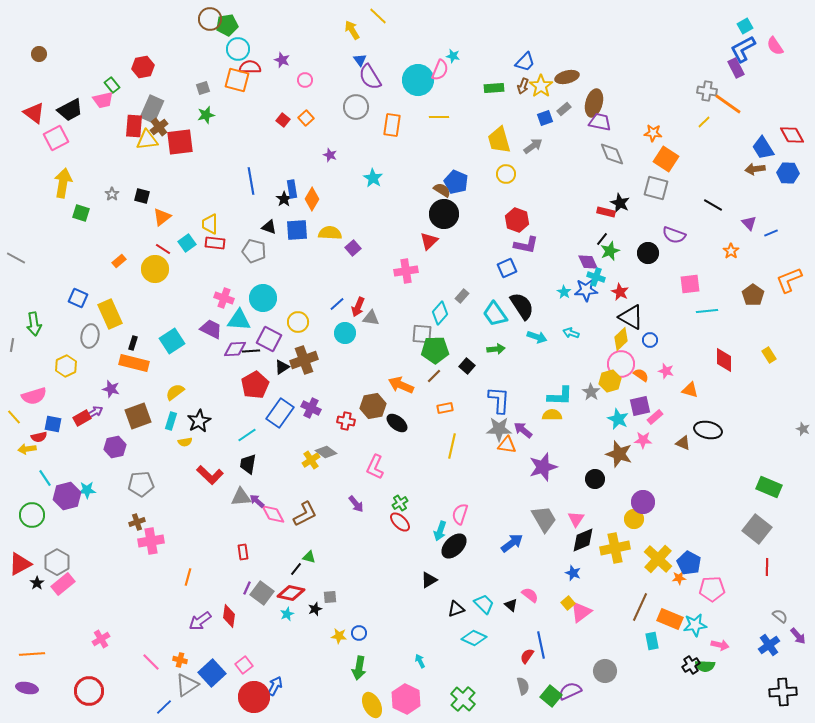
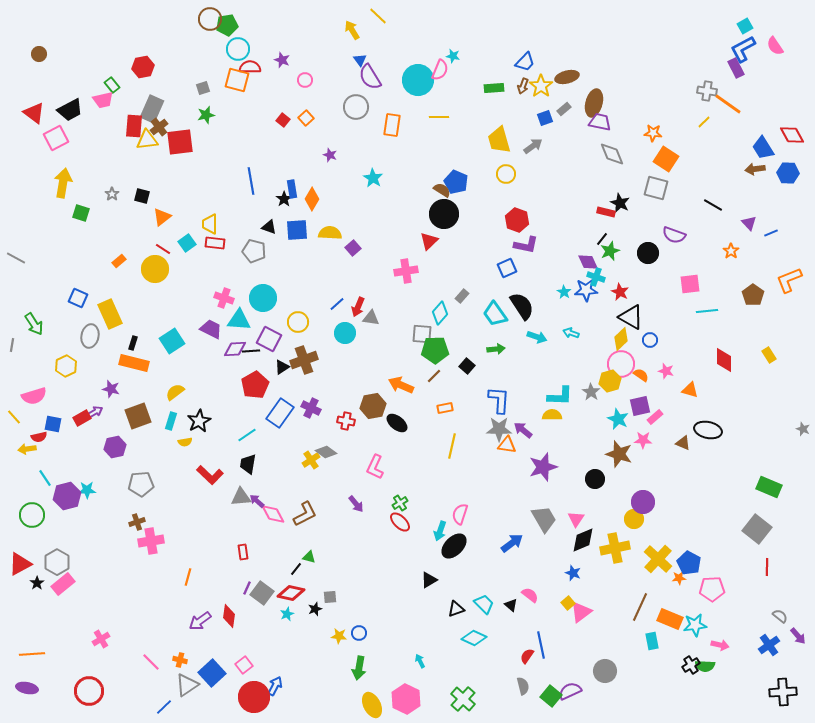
green arrow at (34, 324): rotated 25 degrees counterclockwise
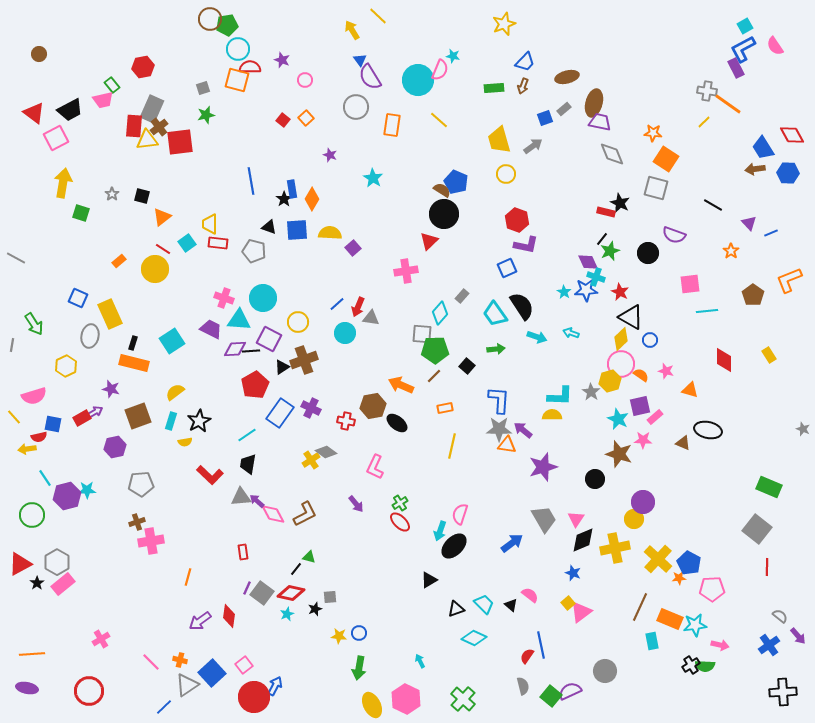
yellow star at (541, 86): moved 37 px left, 62 px up; rotated 15 degrees clockwise
yellow line at (439, 117): moved 3 px down; rotated 42 degrees clockwise
red rectangle at (215, 243): moved 3 px right
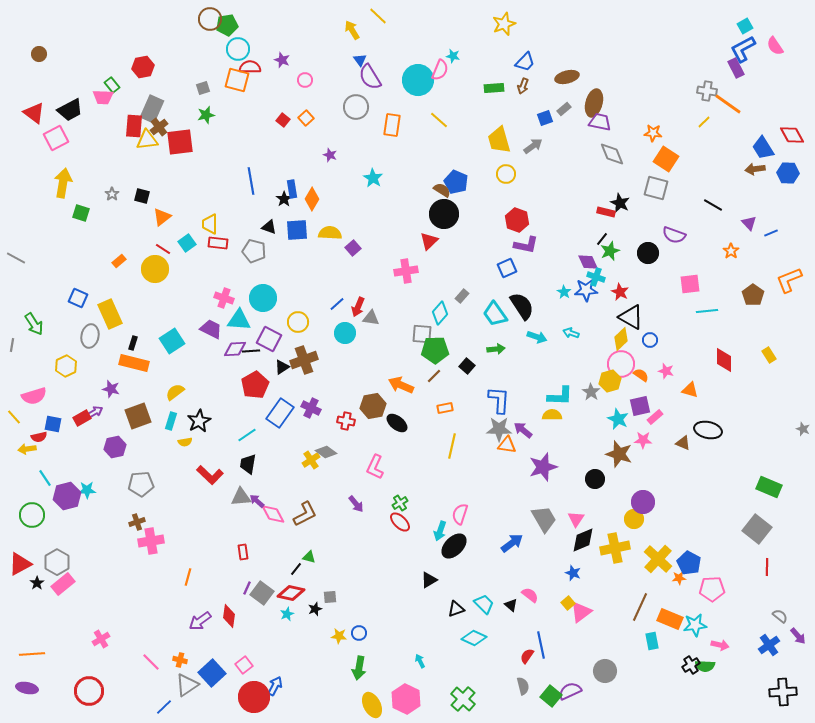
pink trapezoid at (103, 100): moved 3 px up; rotated 15 degrees clockwise
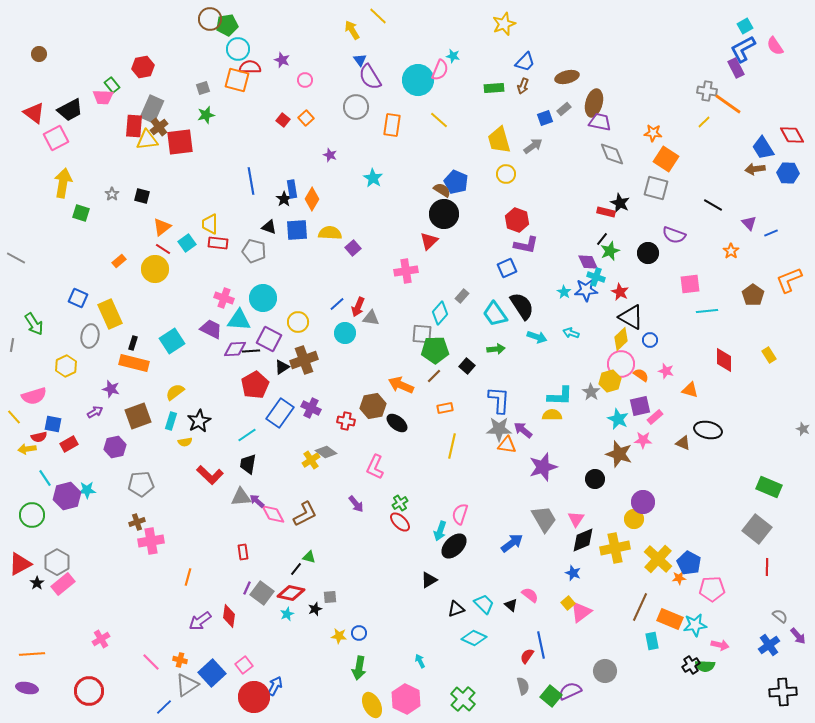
orange triangle at (162, 217): moved 10 px down
red rectangle at (82, 418): moved 13 px left, 26 px down
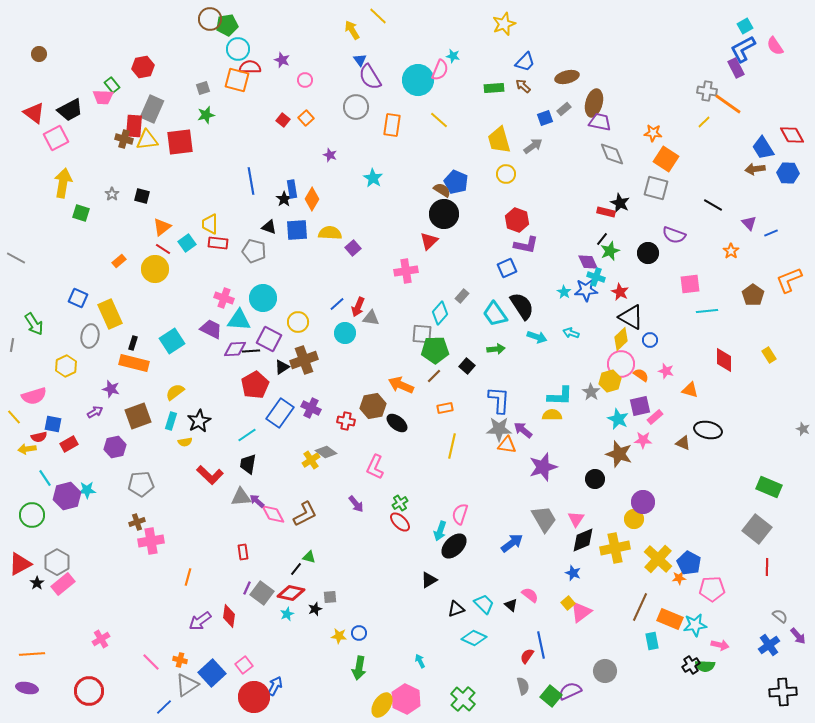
brown arrow at (523, 86): rotated 112 degrees clockwise
brown cross at (159, 127): moved 35 px left, 12 px down; rotated 36 degrees counterclockwise
yellow ellipse at (372, 705): moved 10 px right; rotated 60 degrees clockwise
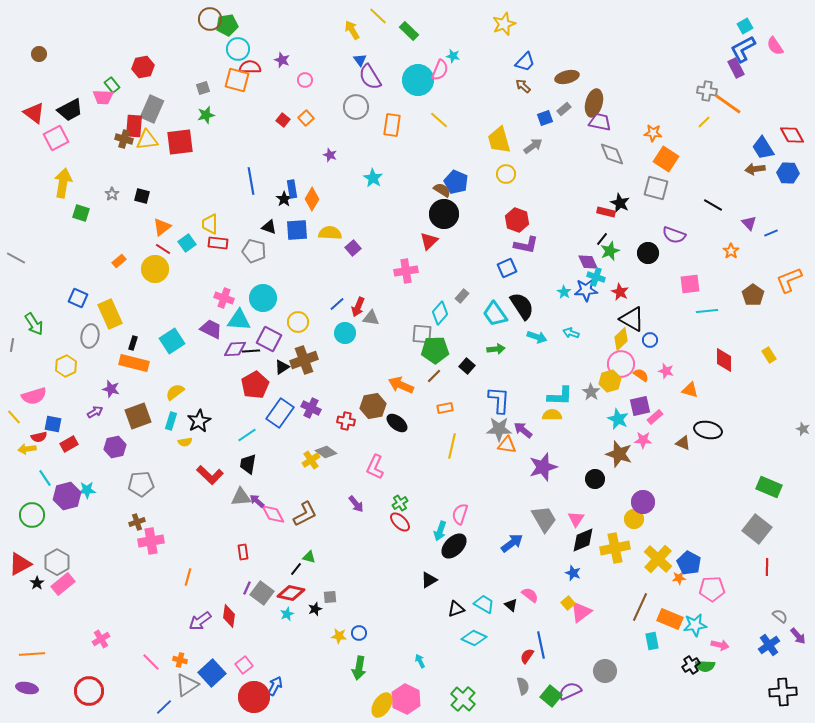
green rectangle at (494, 88): moved 85 px left, 57 px up; rotated 48 degrees clockwise
black triangle at (631, 317): moved 1 px right, 2 px down
cyan trapezoid at (484, 604): rotated 15 degrees counterclockwise
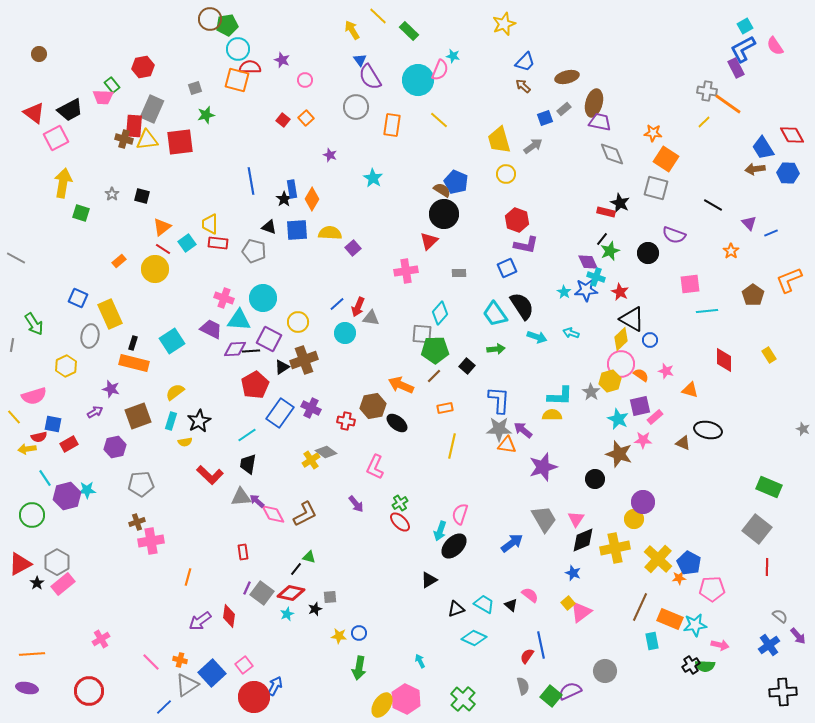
gray square at (203, 88): moved 8 px left
gray rectangle at (462, 296): moved 3 px left, 23 px up; rotated 48 degrees clockwise
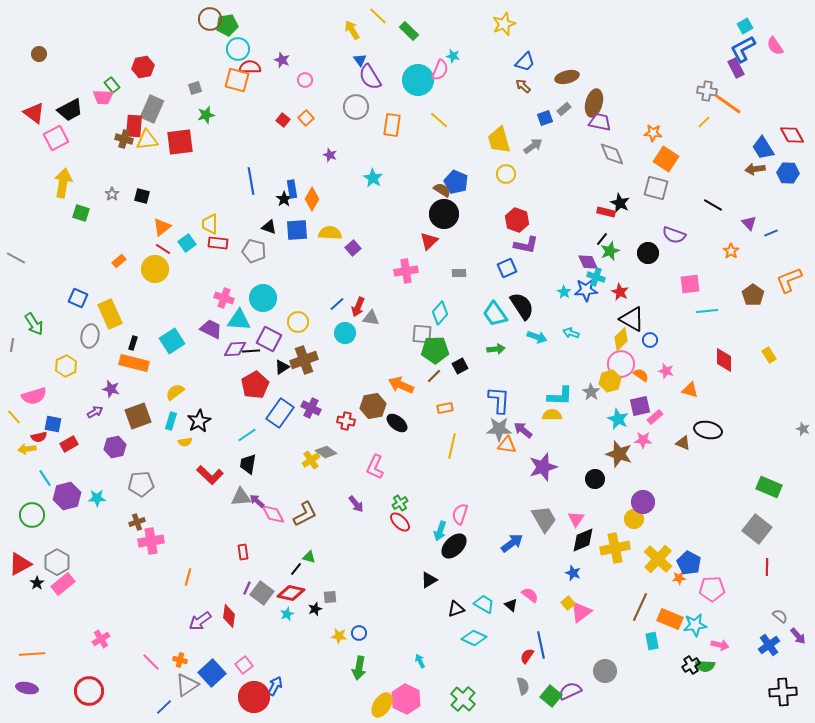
black square at (467, 366): moved 7 px left; rotated 21 degrees clockwise
cyan star at (87, 490): moved 10 px right, 8 px down
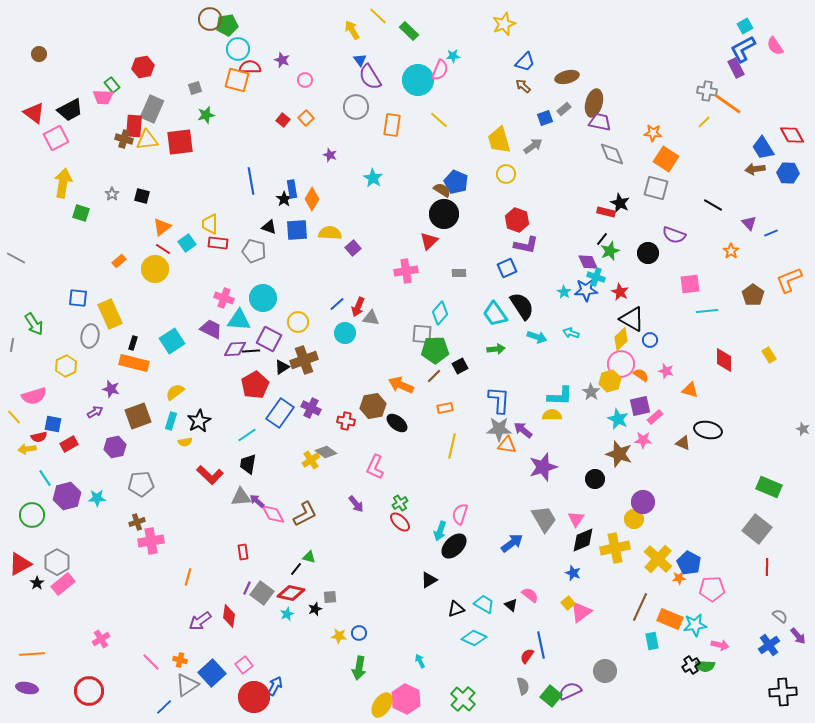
cyan star at (453, 56): rotated 16 degrees counterclockwise
blue square at (78, 298): rotated 18 degrees counterclockwise
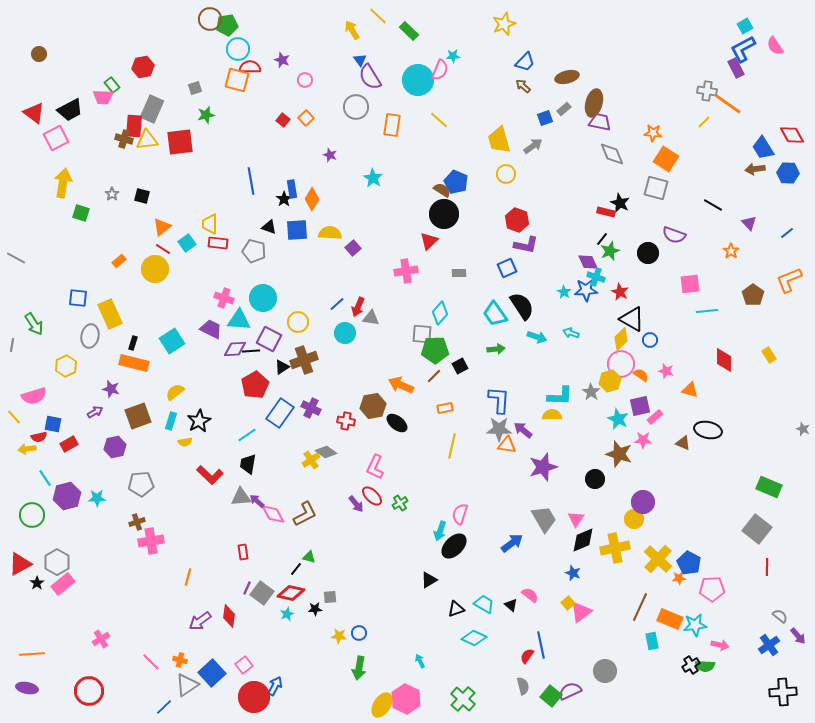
blue line at (771, 233): moved 16 px right; rotated 16 degrees counterclockwise
red ellipse at (400, 522): moved 28 px left, 26 px up
black star at (315, 609): rotated 16 degrees clockwise
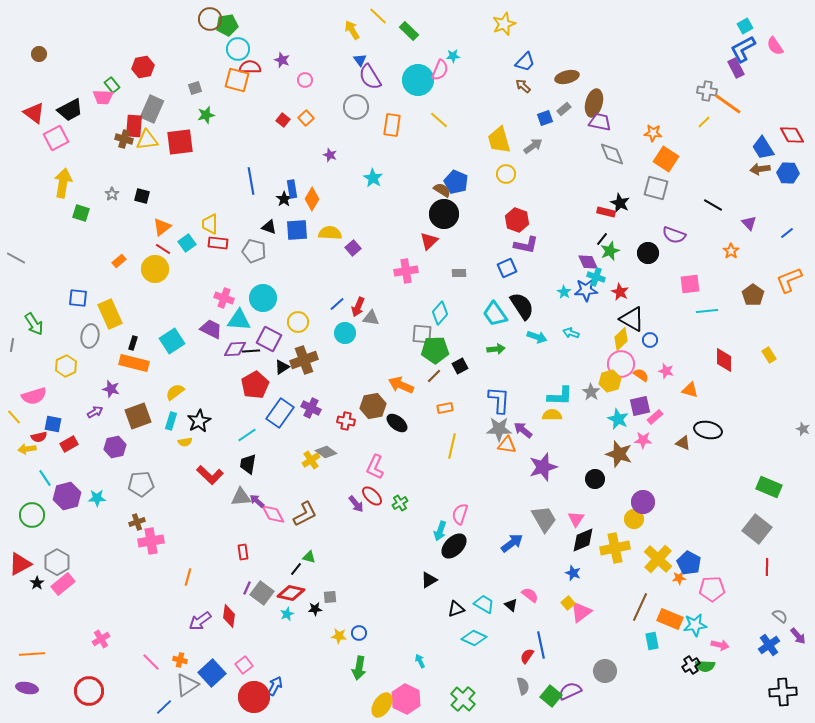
brown arrow at (755, 169): moved 5 px right
